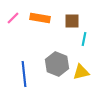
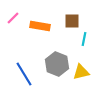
orange rectangle: moved 8 px down
blue line: rotated 25 degrees counterclockwise
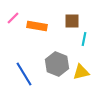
orange rectangle: moved 3 px left
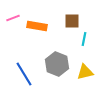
pink line: rotated 24 degrees clockwise
yellow triangle: moved 4 px right
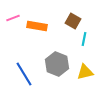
brown square: moved 1 px right; rotated 28 degrees clockwise
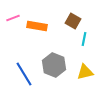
gray hexagon: moved 3 px left, 1 px down
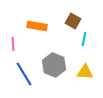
pink line: moved 26 px down; rotated 72 degrees counterclockwise
yellow triangle: rotated 18 degrees clockwise
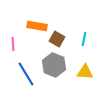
brown square: moved 16 px left, 18 px down
blue line: moved 2 px right
